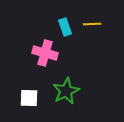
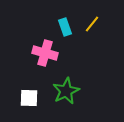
yellow line: rotated 48 degrees counterclockwise
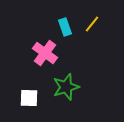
pink cross: rotated 20 degrees clockwise
green star: moved 4 px up; rotated 8 degrees clockwise
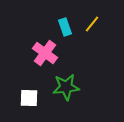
green star: rotated 12 degrees clockwise
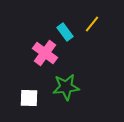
cyan rectangle: moved 5 px down; rotated 18 degrees counterclockwise
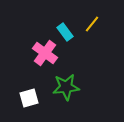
white square: rotated 18 degrees counterclockwise
